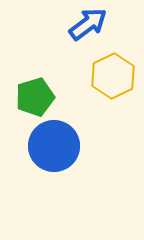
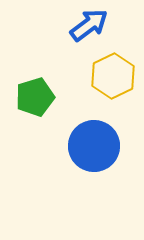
blue arrow: moved 1 px right, 1 px down
blue circle: moved 40 px right
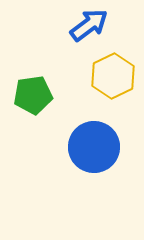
green pentagon: moved 2 px left, 2 px up; rotated 9 degrees clockwise
blue circle: moved 1 px down
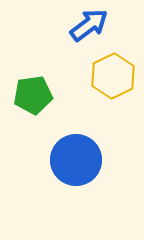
blue circle: moved 18 px left, 13 px down
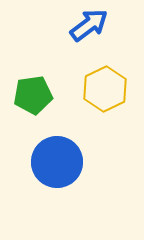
yellow hexagon: moved 8 px left, 13 px down
blue circle: moved 19 px left, 2 px down
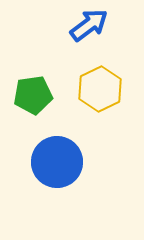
yellow hexagon: moved 5 px left
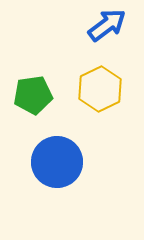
blue arrow: moved 18 px right
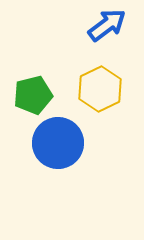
green pentagon: rotated 6 degrees counterclockwise
blue circle: moved 1 px right, 19 px up
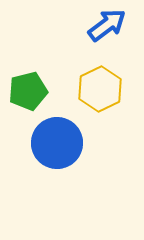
green pentagon: moved 5 px left, 4 px up
blue circle: moved 1 px left
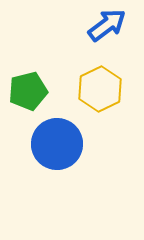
blue circle: moved 1 px down
